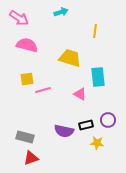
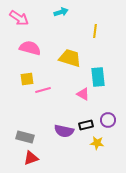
pink semicircle: moved 3 px right, 3 px down
pink triangle: moved 3 px right
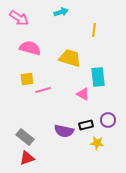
yellow line: moved 1 px left, 1 px up
gray rectangle: rotated 24 degrees clockwise
red triangle: moved 4 px left
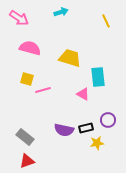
yellow line: moved 12 px right, 9 px up; rotated 32 degrees counterclockwise
yellow square: rotated 24 degrees clockwise
black rectangle: moved 3 px down
purple semicircle: moved 1 px up
yellow star: rotated 16 degrees counterclockwise
red triangle: moved 3 px down
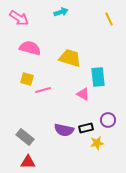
yellow line: moved 3 px right, 2 px up
red triangle: moved 1 px right, 1 px down; rotated 21 degrees clockwise
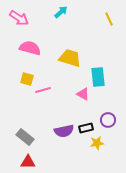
cyan arrow: rotated 24 degrees counterclockwise
purple semicircle: moved 1 px down; rotated 24 degrees counterclockwise
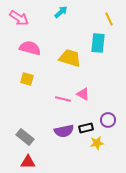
cyan rectangle: moved 34 px up; rotated 12 degrees clockwise
pink line: moved 20 px right, 9 px down; rotated 28 degrees clockwise
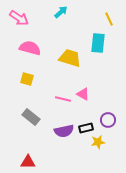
gray rectangle: moved 6 px right, 20 px up
yellow star: moved 1 px right, 1 px up
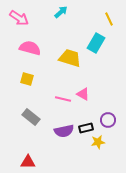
cyan rectangle: moved 2 px left; rotated 24 degrees clockwise
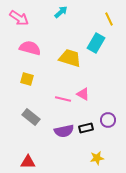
yellow star: moved 1 px left, 16 px down
